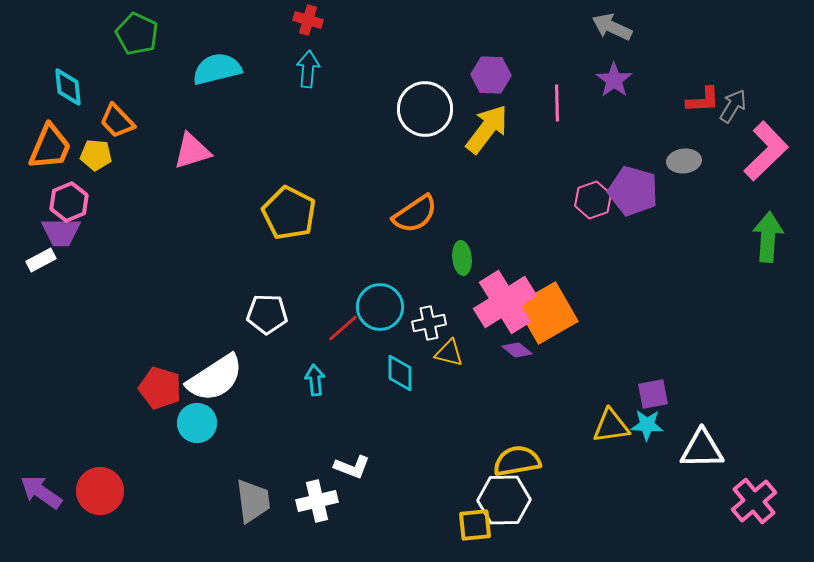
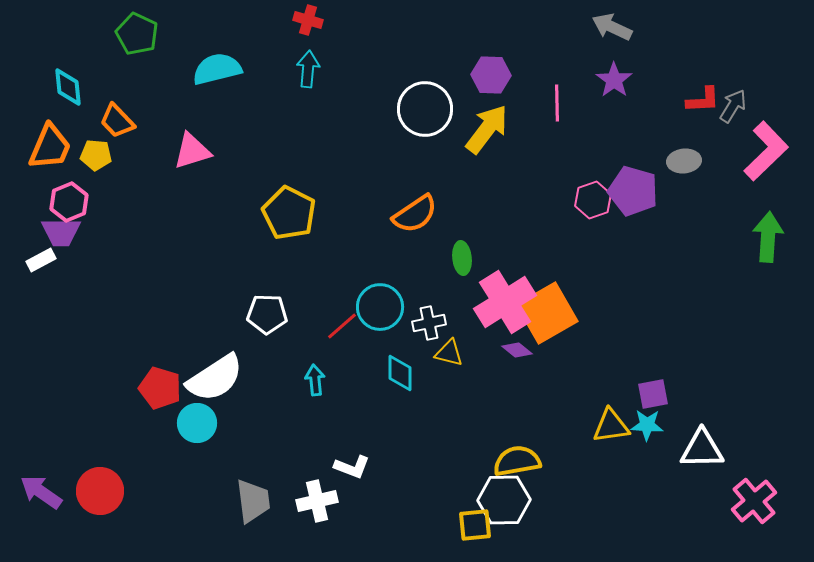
red line at (343, 328): moved 1 px left, 2 px up
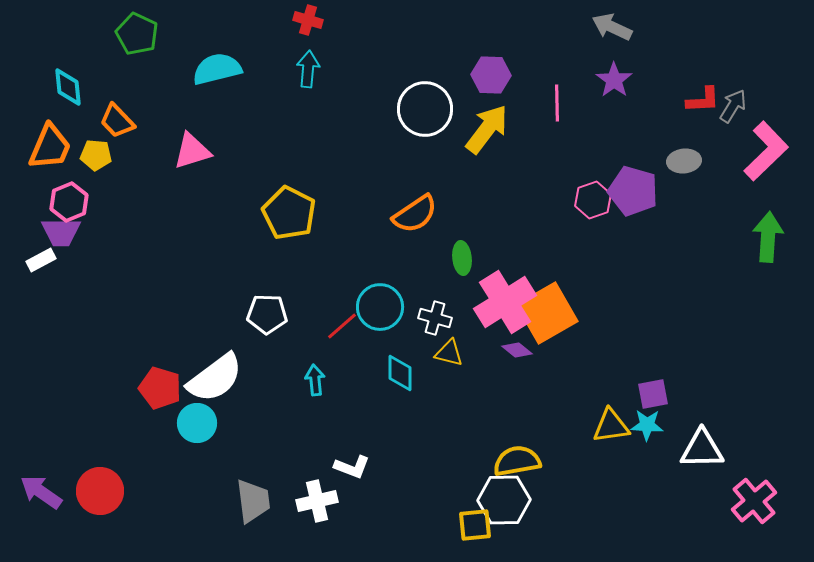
white cross at (429, 323): moved 6 px right, 5 px up; rotated 28 degrees clockwise
white semicircle at (215, 378): rotated 4 degrees counterclockwise
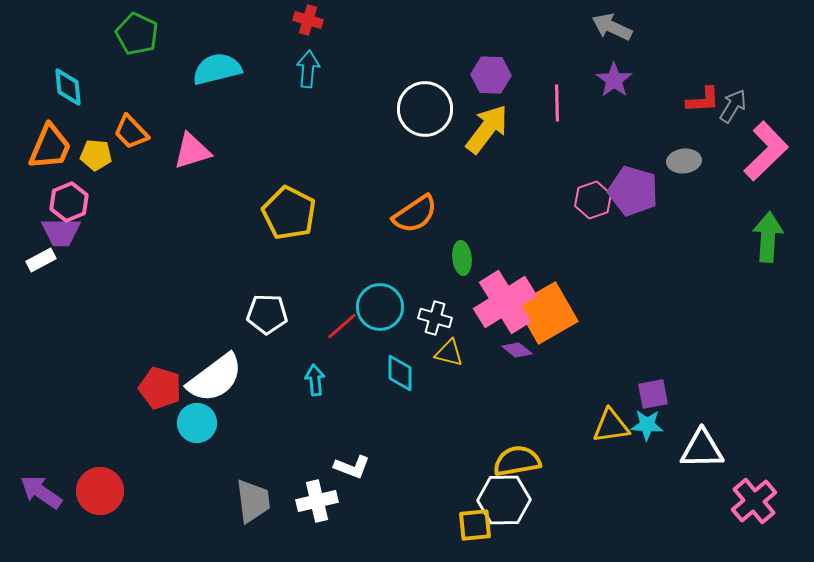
orange trapezoid at (117, 121): moved 14 px right, 11 px down
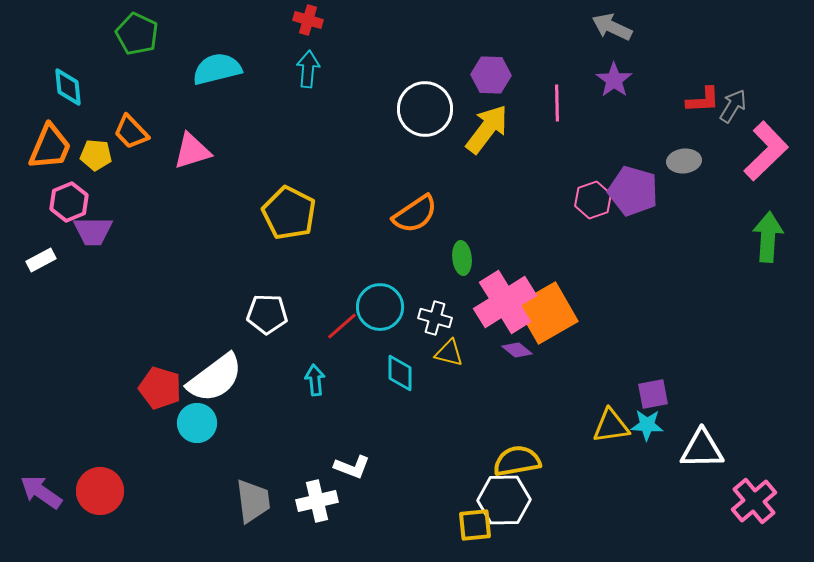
purple trapezoid at (61, 232): moved 32 px right, 1 px up
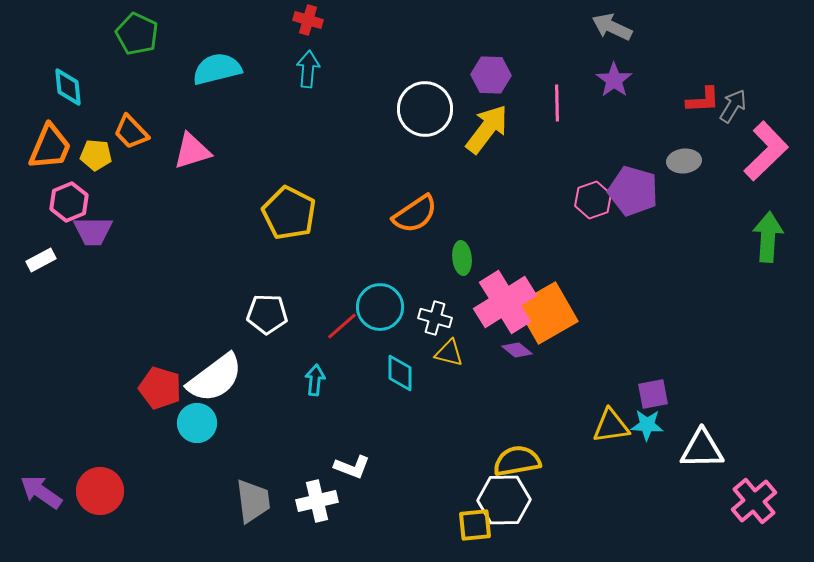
cyan arrow at (315, 380): rotated 12 degrees clockwise
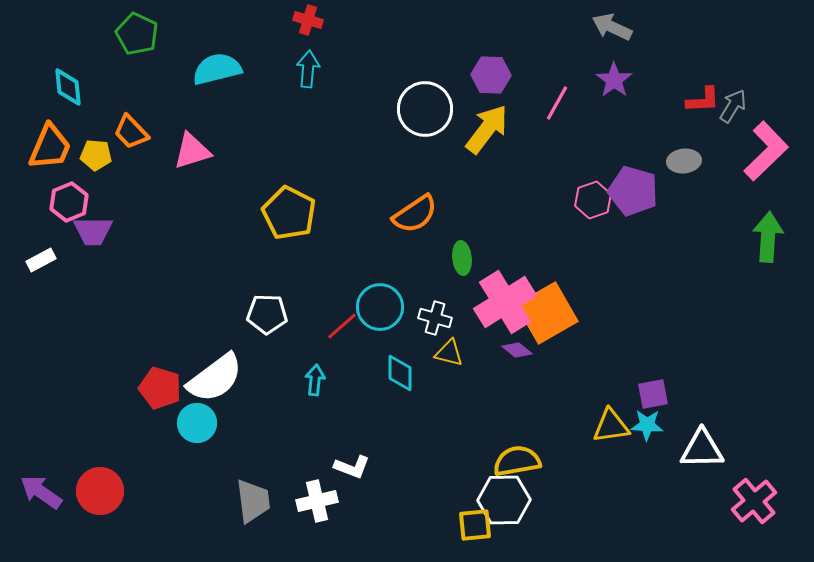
pink line at (557, 103): rotated 30 degrees clockwise
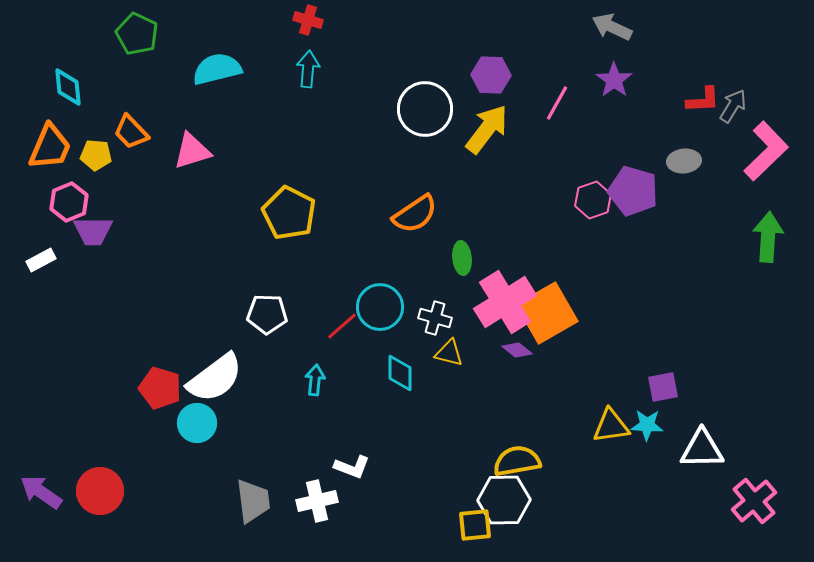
purple square at (653, 394): moved 10 px right, 7 px up
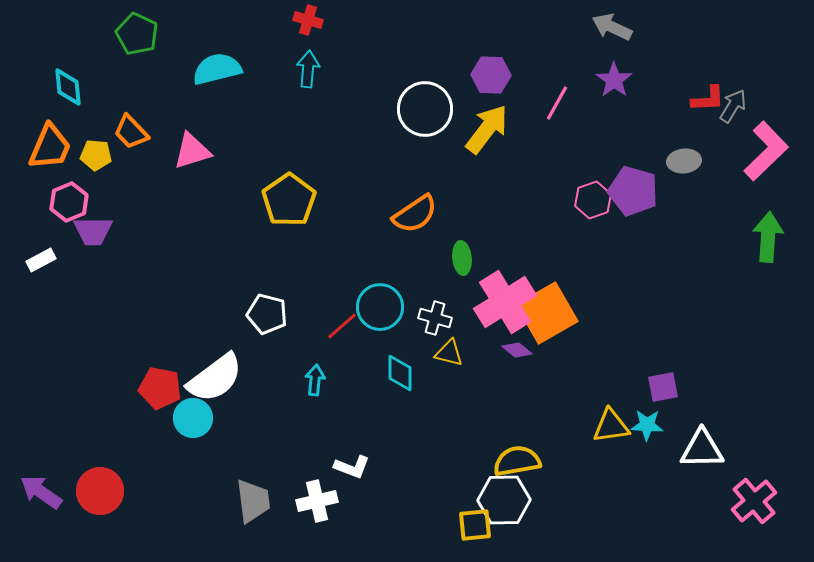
red L-shape at (703, 100): moved 5 px right, 1 px up
yellow pentagon at (289, 213): moved 13 px up; rotated 10 degrees clockwise
white pentagon at (267, 314): rotated 12 degrees clockwise
red pentagon at (160, 388): rotated 6 degrees counterclockwise
cyan circle at (197, 423): moved 4 px left, 5 px up
